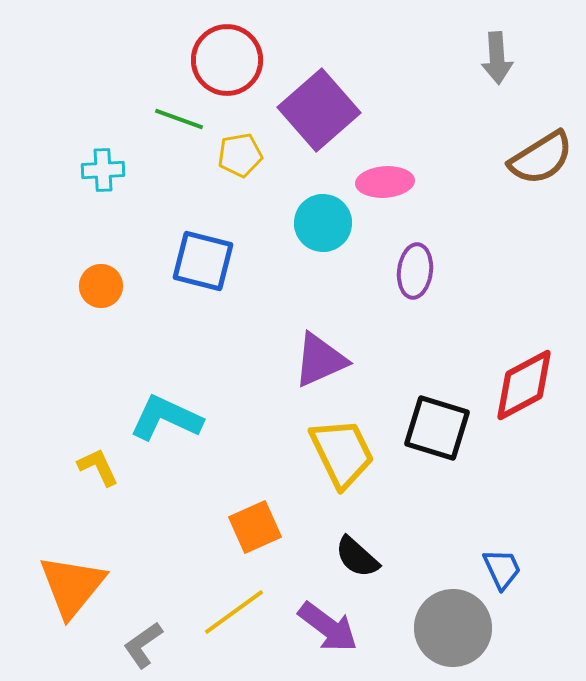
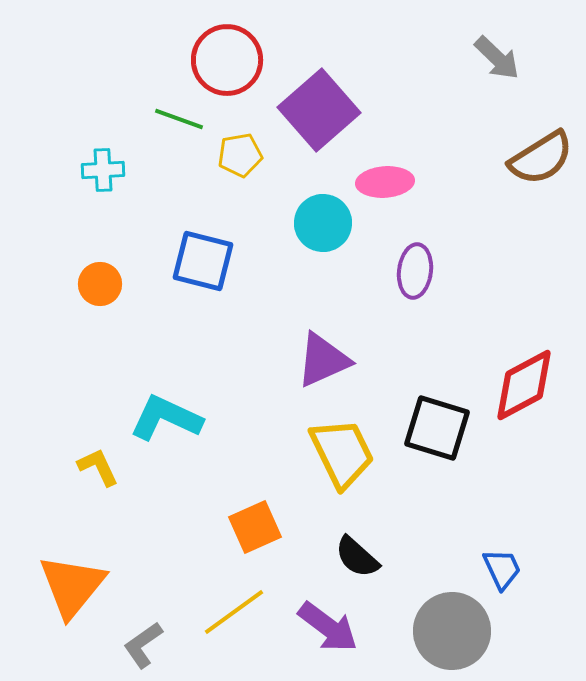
gray arrow: rotated 42 degrees counterclockwise
orange circle: moved 1 px left, 2 px up
purple triangle: moved 3 px right
gray circle: moved 1 px left, 3 px down
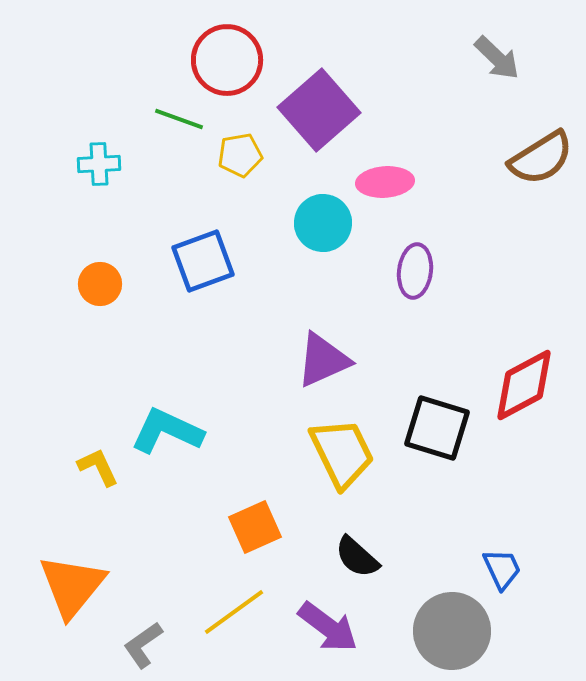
cyan cross: moved 4 px left, 6 px up
blue square: rotated 34 degrees counterclockwise
cyan L-shape: moved 1 px right, 13 px down
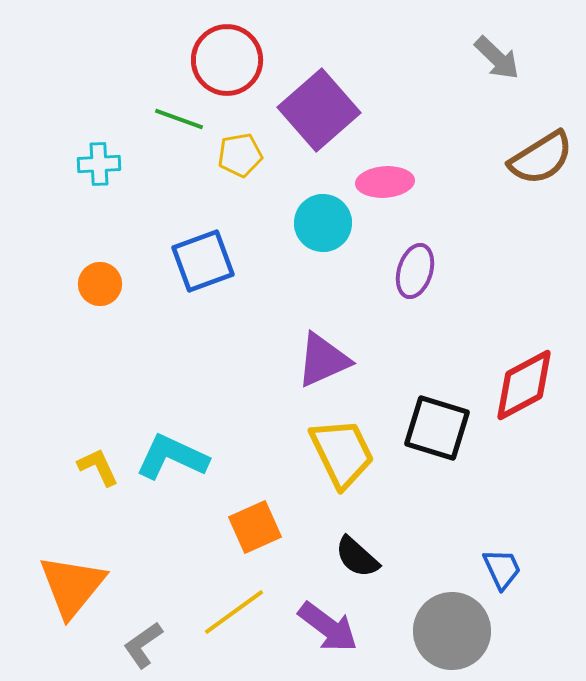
purple ellipse: rotated 10 degrees clockwise
cyan L-shape: moved 5 px right, 26 px down
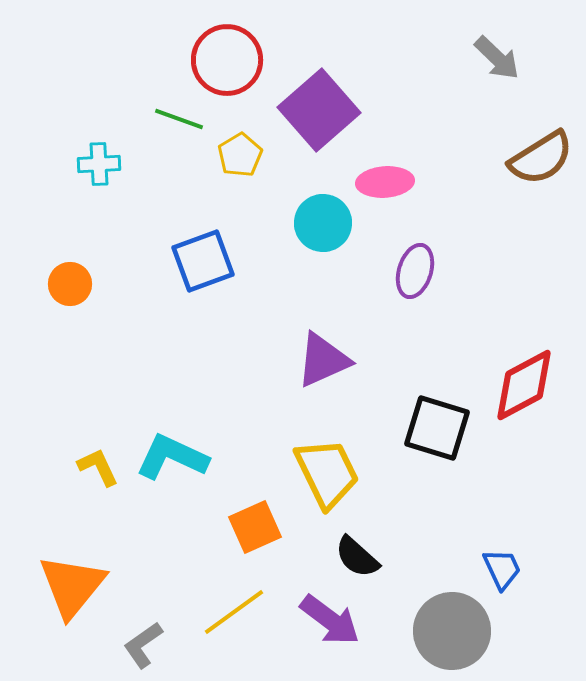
yellow pentagon: rotated 21 degrees counterclockwise
orange circle: moved 30 px left
yellow trapezoid: moved 15 px left, 20 px down
purple arrow: moved 2 px right, 7 px up
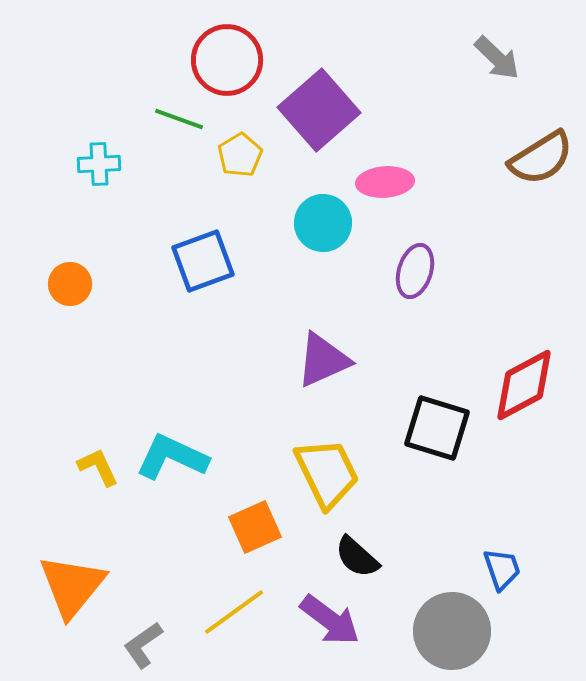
blue trapezoid: rotated 6 degrees clockwise
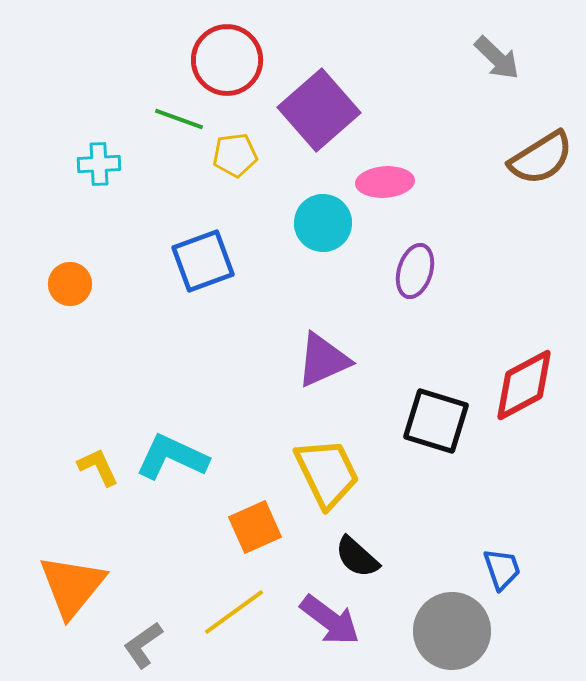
yellow pentagon: moved 5 px left; rotated 24 degrees clockwise
black square: moved 1 px left, 7 px up
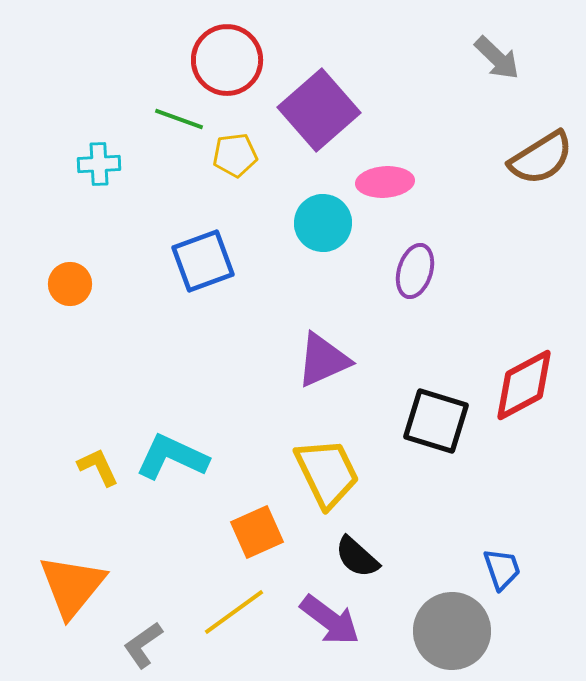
orange square: moved 2 px right, 5 px down
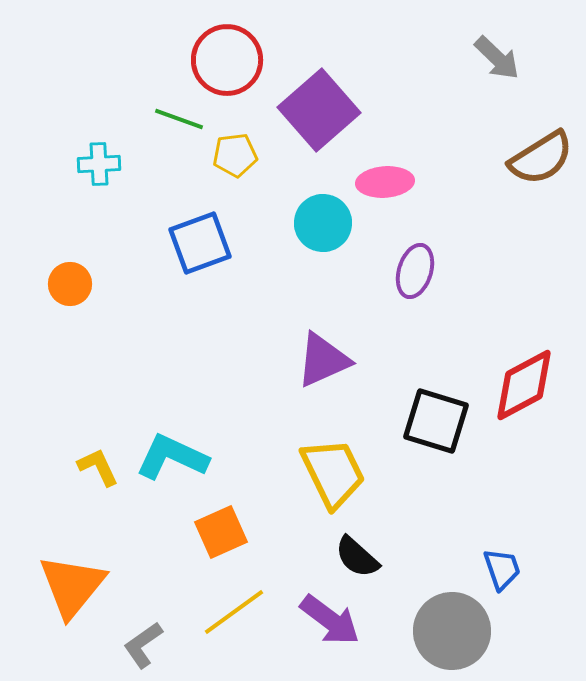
blue square: moved 3 px left, 18 px up
yellow trapezoid: moved 6 px right
orange square: moved 36 px left
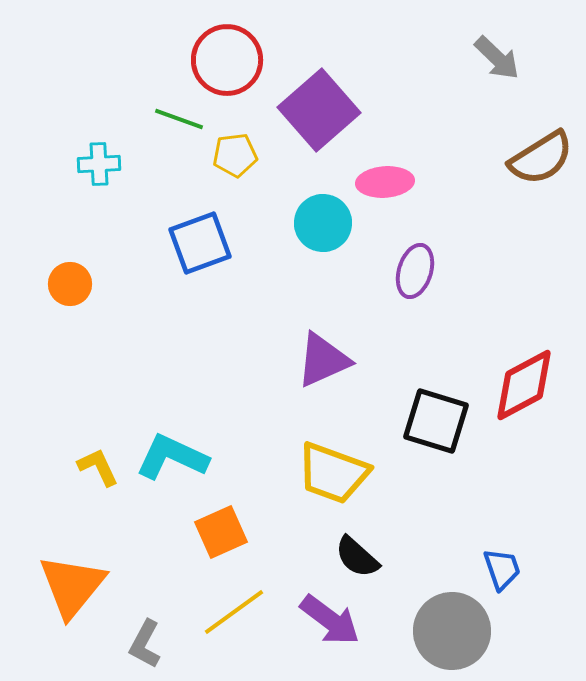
yellow trapezoid: rotated 136 degrees clockwise
gray L-shape: moved 2 px right, 1 px up; rotated 27 degrees counterclockwise
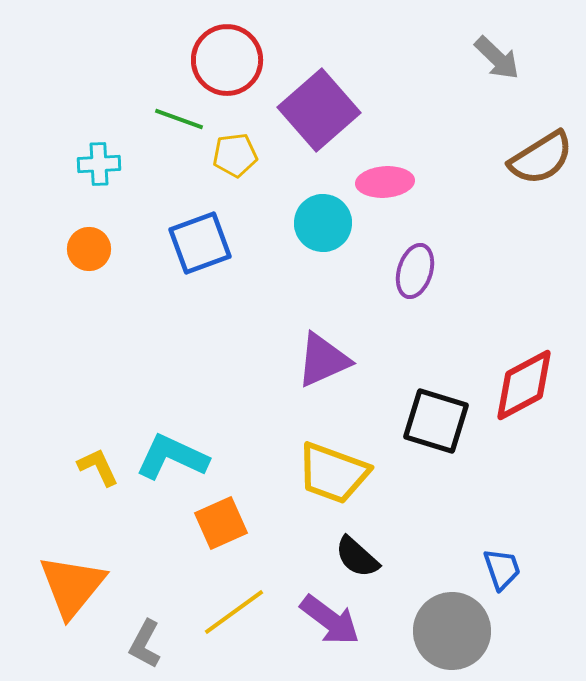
orange circle: moved 19 px right, 35 px up
orange square: moved 9 px up
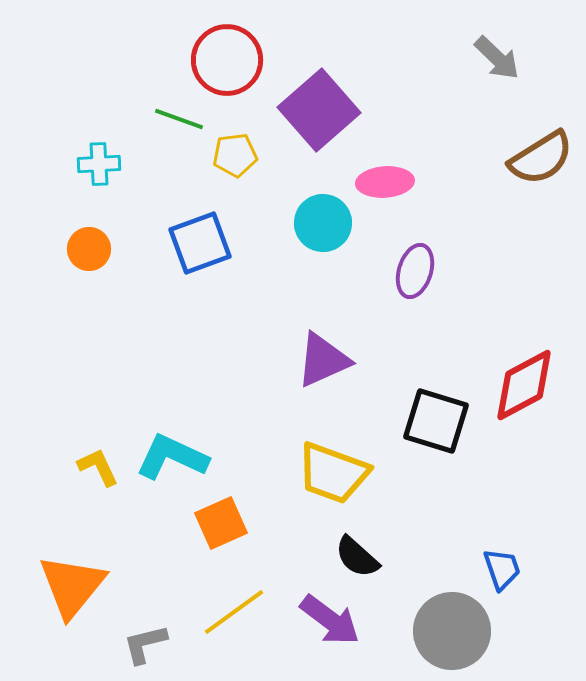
gray L-shape: rotated 48 degrees clockwise
